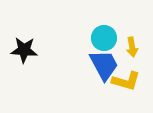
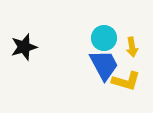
black star: moved 3 px up; rotated 20 degrees counterclockwise
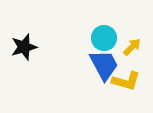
yellow arrow: rotated 126 degrees counterclockwise
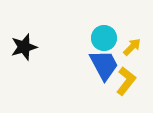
yellow L-shape: rotated 68 degrees counterclockwise
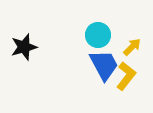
cyan circle: moved 6 px left, 3 px up
yellow L-shape: moved 5 px up
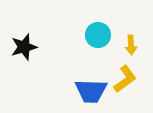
yellow arrow: moved 1 px left, 2 px up; rotated 132 degrees clockwise
blue trapezoid: moved 13 px left, 26 px down; rotated 120 degrees clockwise
yellow L-shape: moved 1 px left, 3 px down; rotated 16 degrees clockwise
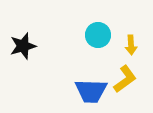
black star: moved 1 px left, 1 px up
